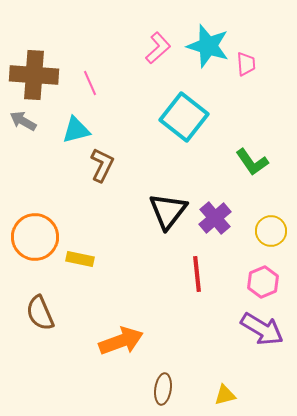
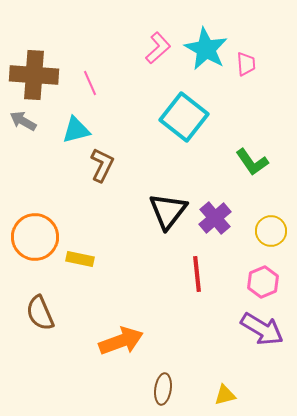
cyan star: moved 2 px left, 3 px down; rotated 12 degrees clockwise
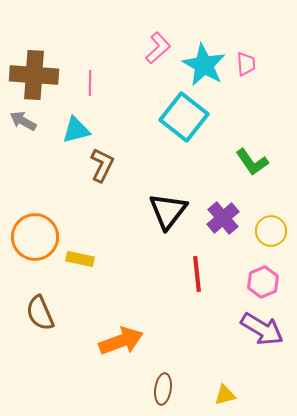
cyan star: moved 2 px left, 16 px down
pink line: rotated 25 degrees clockwise
purple cross: moved 8 px right
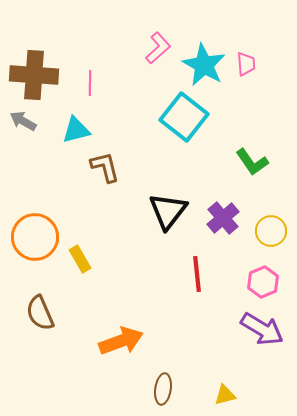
brown L-shape: moved 3 px right, 2 px down; rotated 40 degrees counterclockwise
yellow rectangle: rotated 48 degrees clockwise
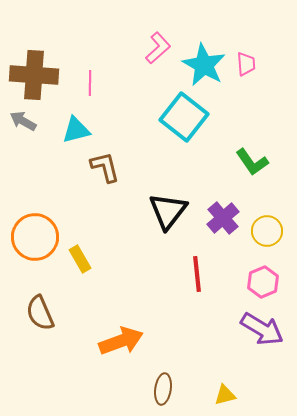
yellow circle: moved 4 px left
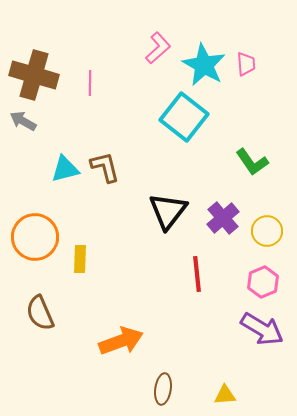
brown cross: rotated 12 degrees clockwise
cyan triangle: moved 11 px left, 39 px down
yellow rectangle: rotated 32 degrees clockwise
yellow triangle: rotated 10 degrees clockwise
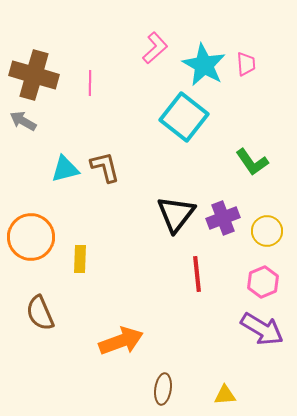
pink L-shape: moved 3 px left
black triangle: moved 8 px right, 3 px down
purple cross: rotated 20 degrees clockwise
orange circle: moved 4 px left
